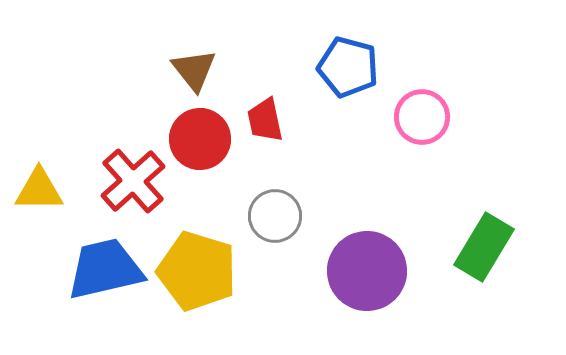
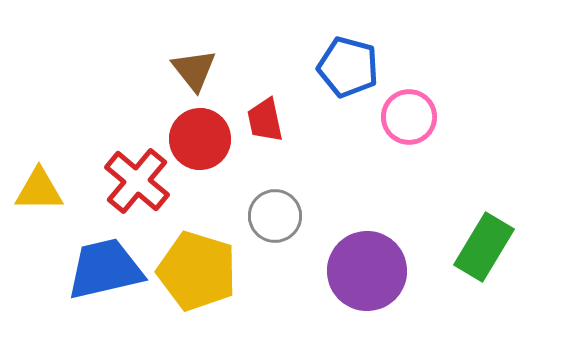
pink circle: moved 13 px left
red cross: moved 4 px right; rotated 8 degrees counterclockwise
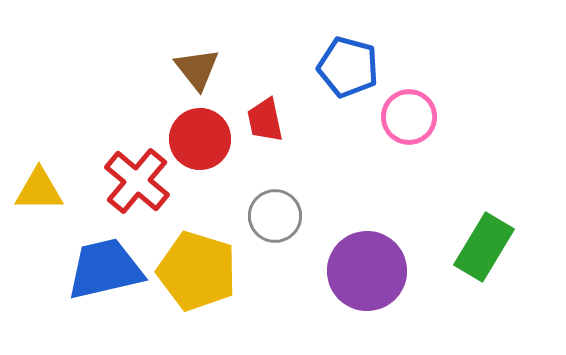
brown triangle: moved 3 px right, 1 px up
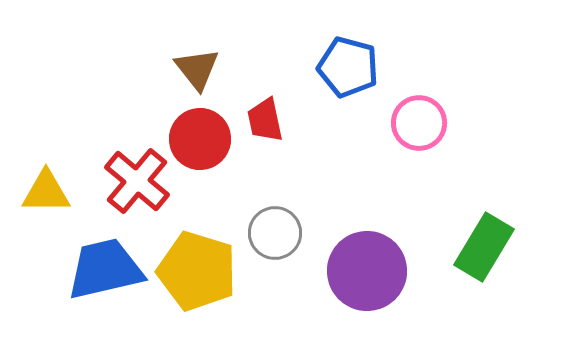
pink circle: moved 10 px right, 6 px down
yellow triangle: moved 7 px right, 2 px down
gray circle: moved 17 px down
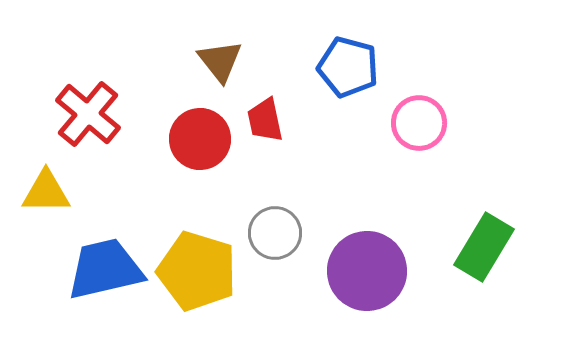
brown triangle: moved 23 px right, 8 px up
red cross: moved 49 px left, 67 px up
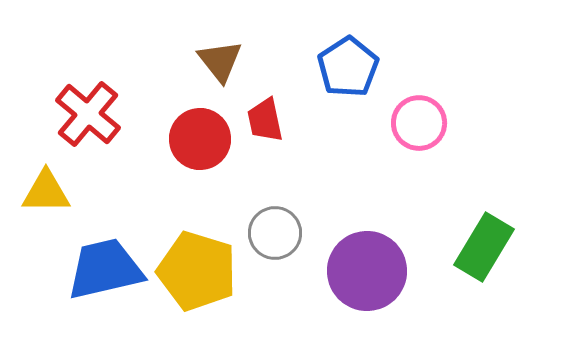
blue pentagon: rotated 24 degrees clockwise
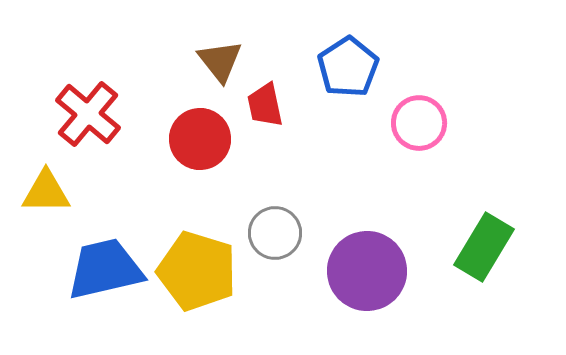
red trapezoid: moved 15 px up
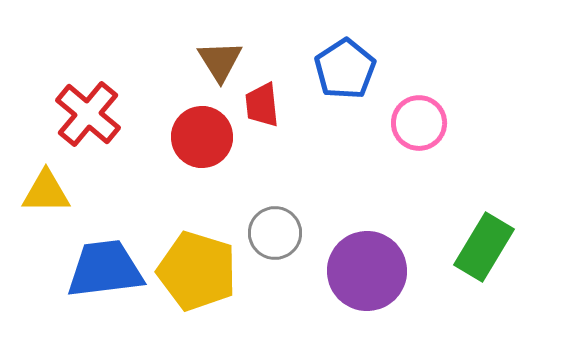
brown triangle: rotated 6 degrees clockwise
blue pentagon: moved 3 px left, 2 px down
red trapezoid: moved 3 px left; rotated 6 degrees clockwise
red circle: moved 2 px right, 2 px up
blue trapezoid: rotated 6 degrees clockwise
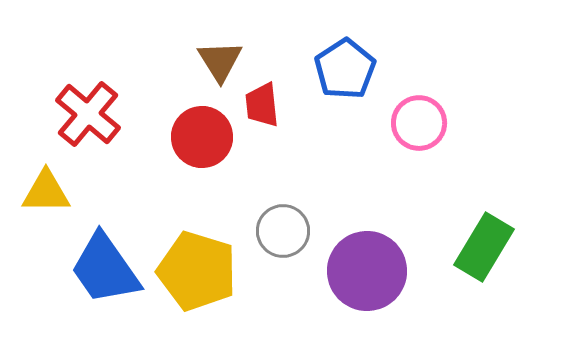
gray circle: moved 8 px right, 2 px up
blue trapezoid: rotated 118 degrees counterclockwise
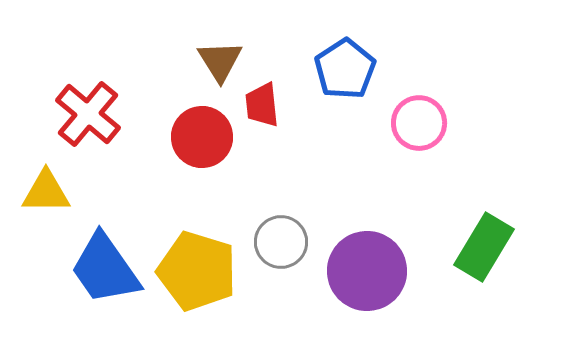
gray circle: moved 2 px left, 11 px down
